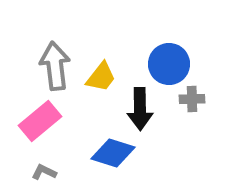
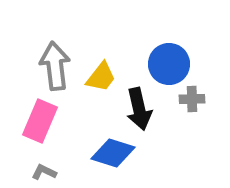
black arrow: moved 1 px left; rotated 12 degrees counterclockwise
pink rectangle: rotated 27 degrees counterclockwise
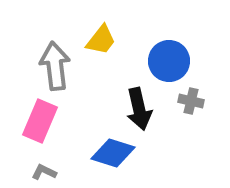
blue circle: moved 3 px up
yellow trapezoid: moved 37 px up
gray cross: moved 1 px left, 2 px down; rotated 15 degrees clockwise
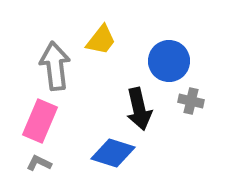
gray L-shape: moved 5 px left, 9 px up
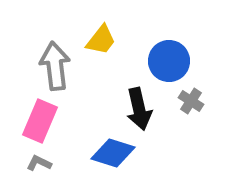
gray cross: rotated 20 degrees clockwise
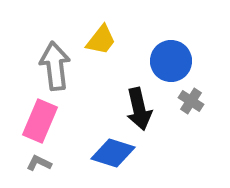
blue circle: moved 2 px right
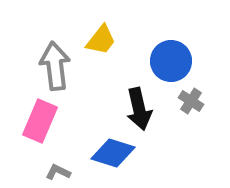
gray L-shape: moved 19 px right, 9 px down
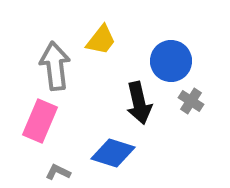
black arrow: moved 6 px up
